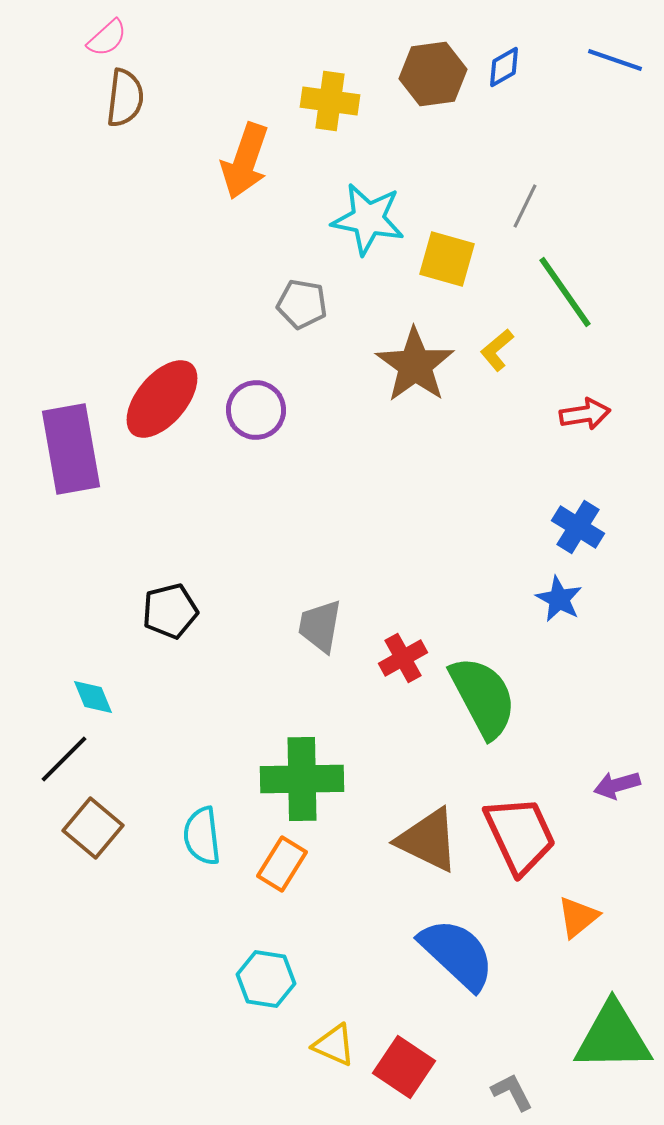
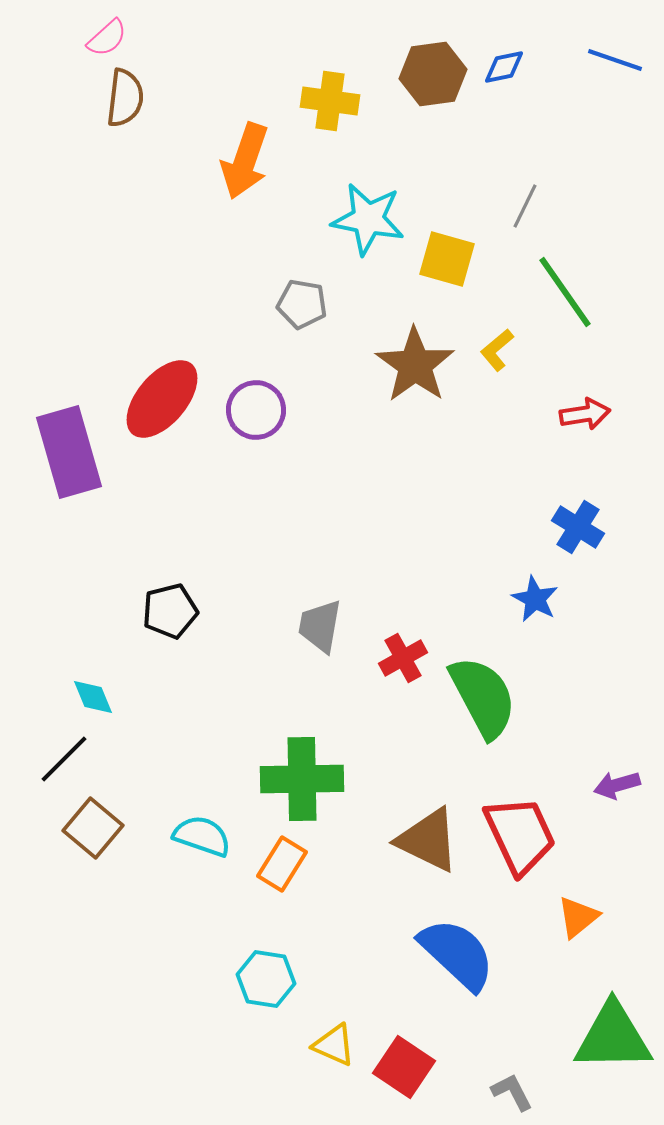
blue diamond: rotated 18 degrees clockwise
purple rectangle: moved 2 px left, 3 px down; rotated 6 degrees counterclockwise
blue star: moved 24 px left
cyan semicircle: rotated 116 degrees clockwise
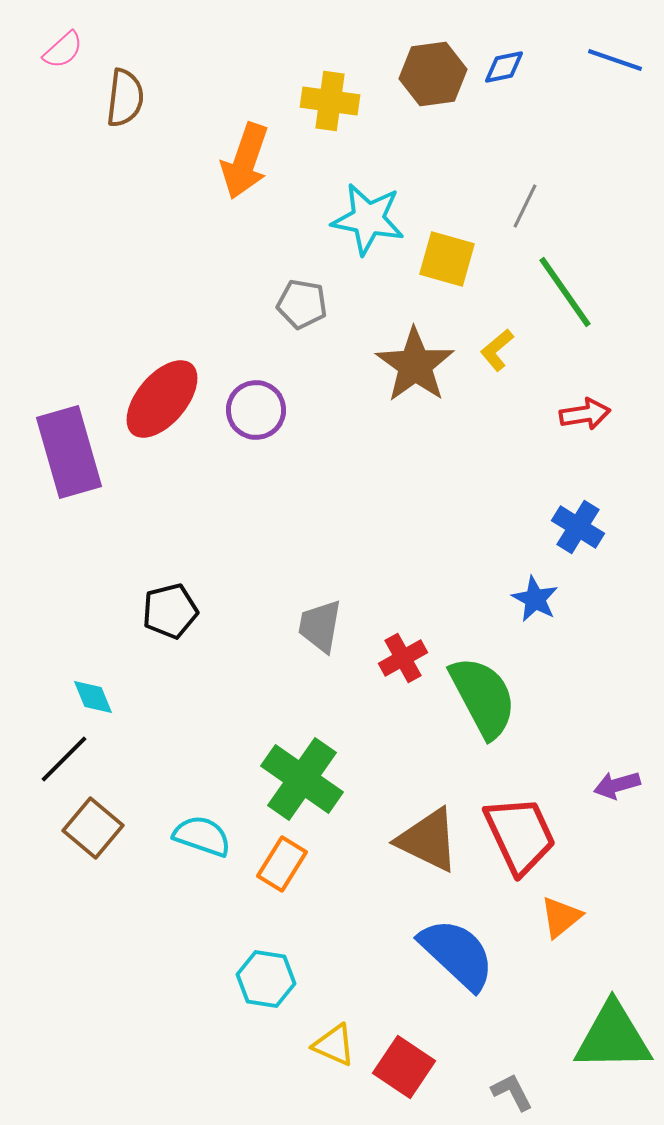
pink semicircle: moved 44 px left, 12 px down
green cross: rotated 36 degrees clockwise
orange triangle: moved 17 px left
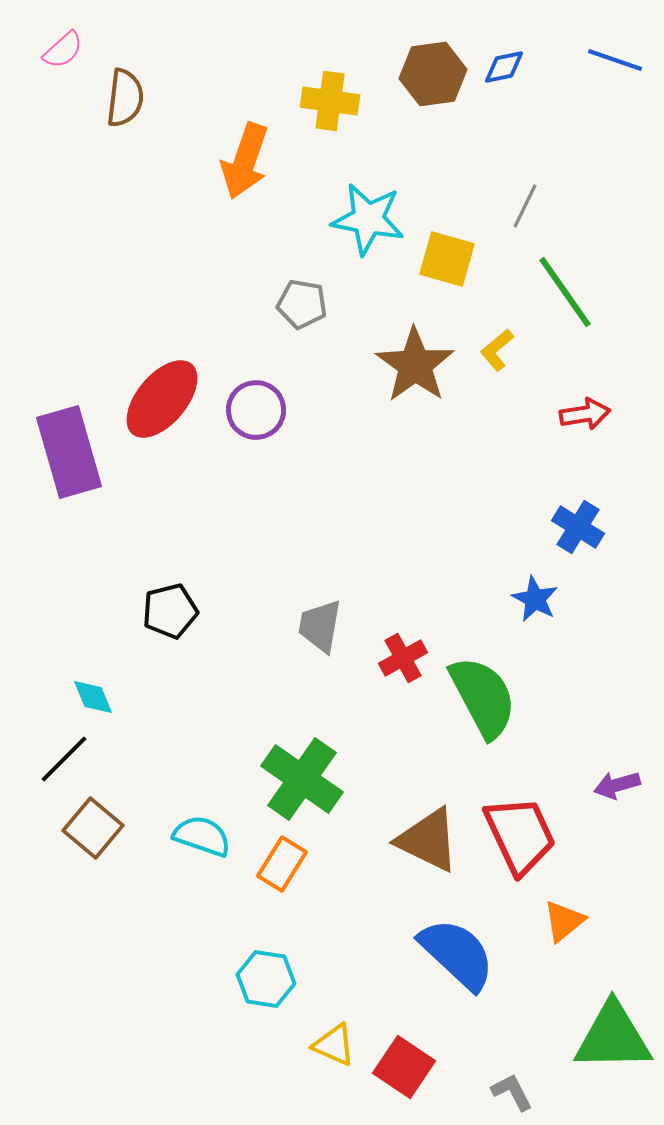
orange triangle: moved 3 px right, 4 px down
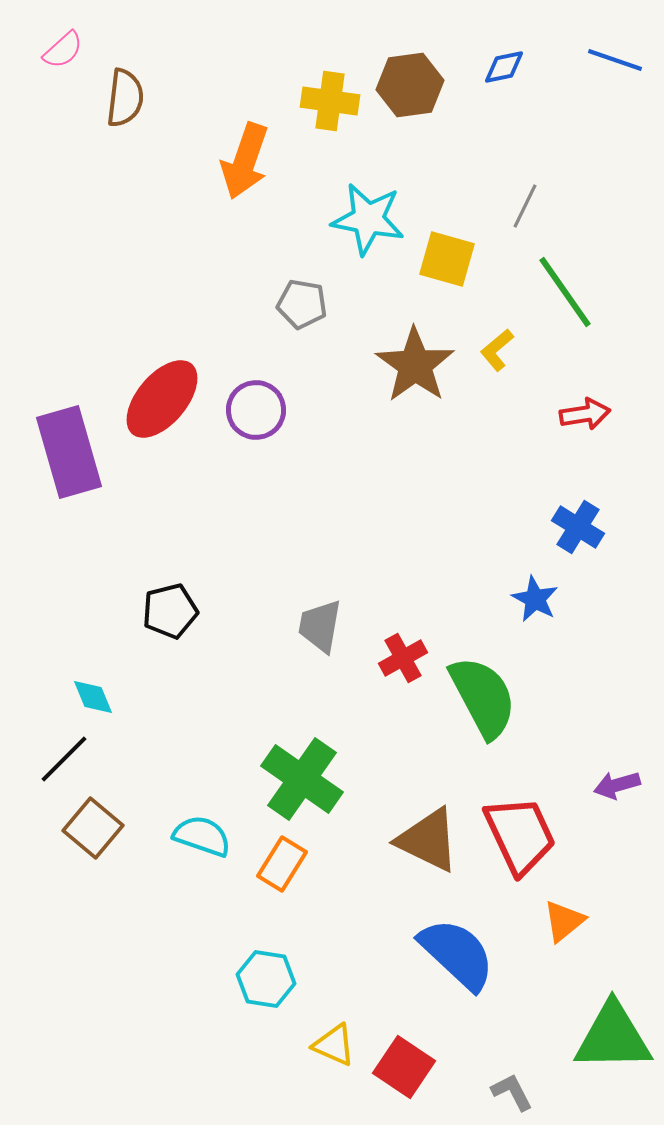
brown hexagon: moved 23 px left, 11 px down
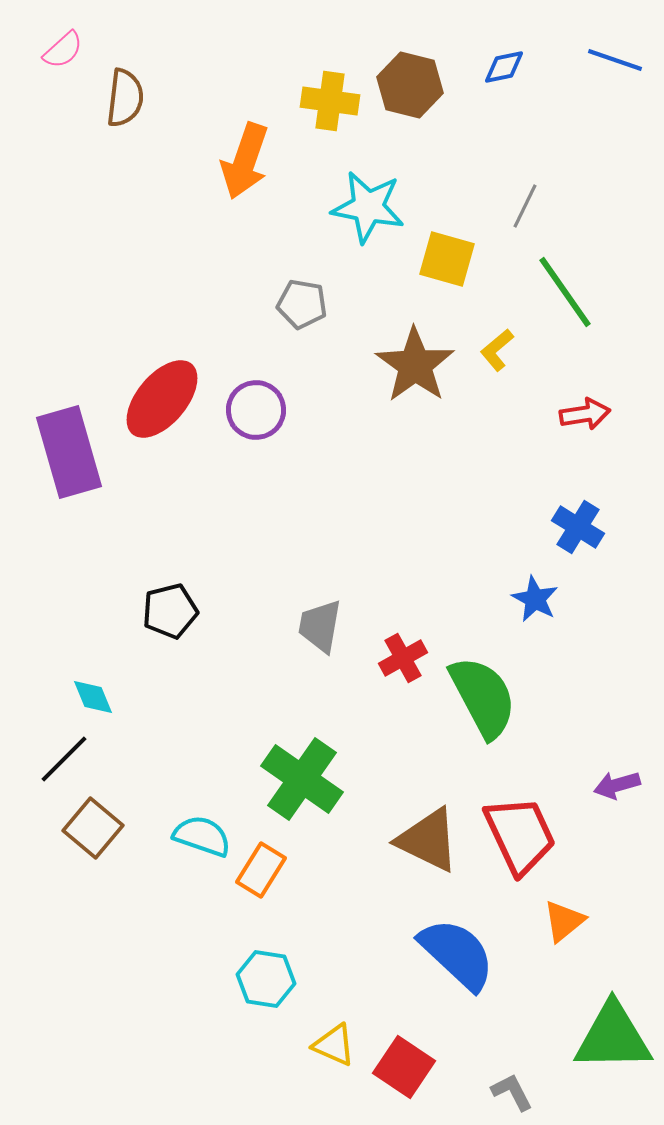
brown hexagon: rotated 22 degrees clockwise
cyan star: moved 12 px up
orange rectangle: moved 21 px left, 6 px down
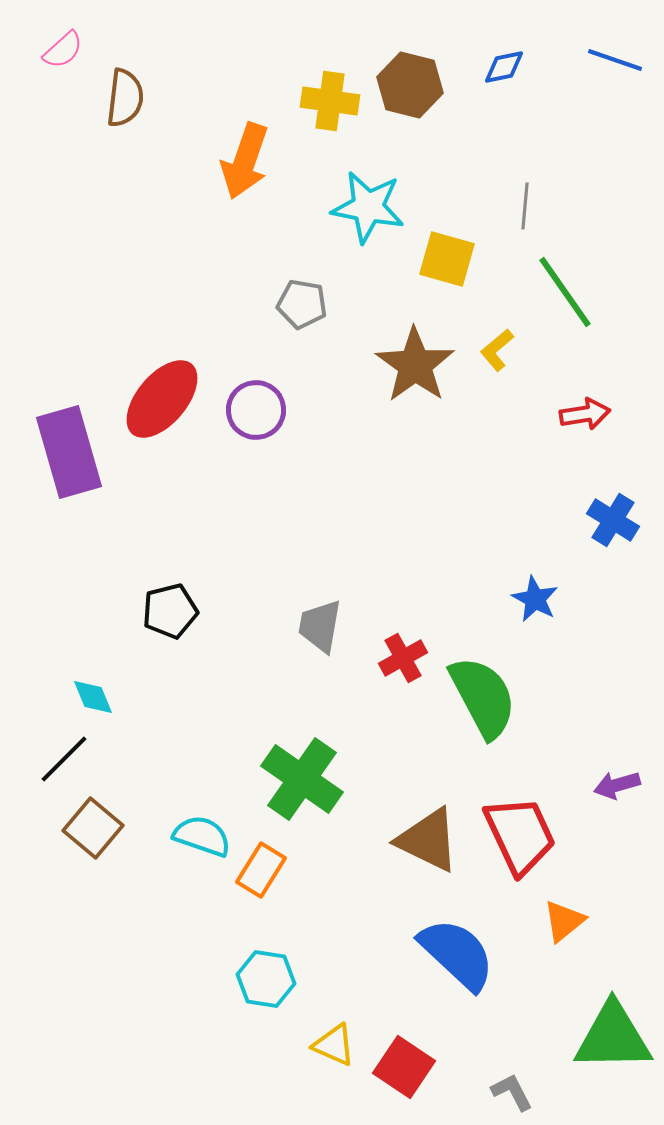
gray line: rotated 21 degrees counterclockwise
blue cross: moved 35 px right, 7 px up
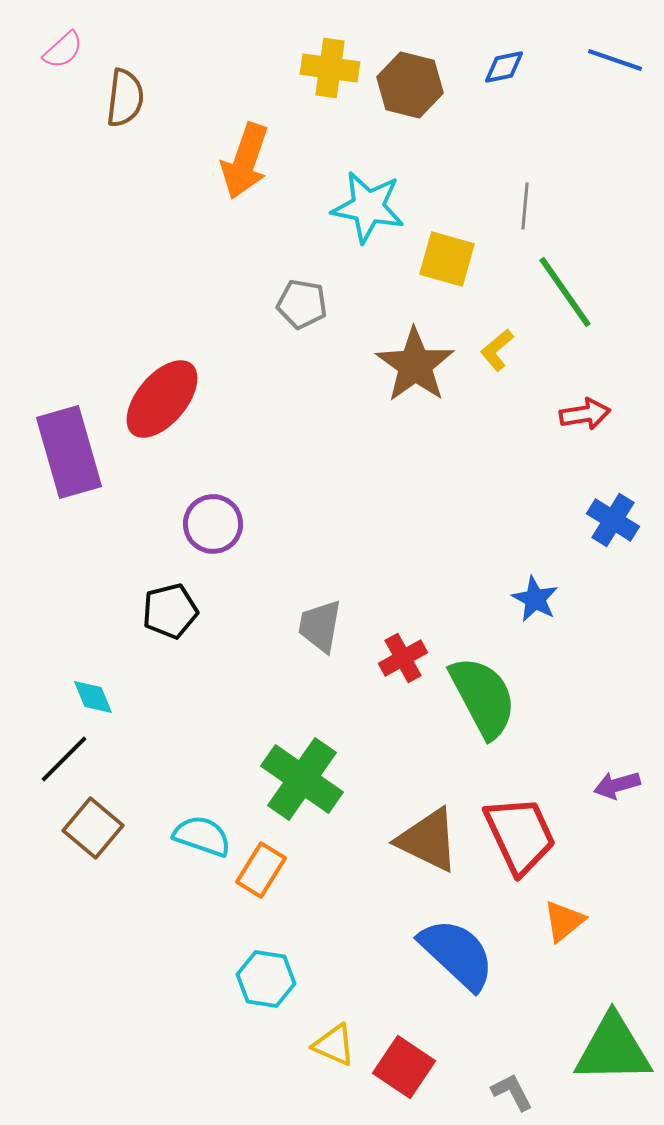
yellow cross: moved 33 px up
purple circle: moved 43 px left, 114 px down
green triangle: moved 12 px down
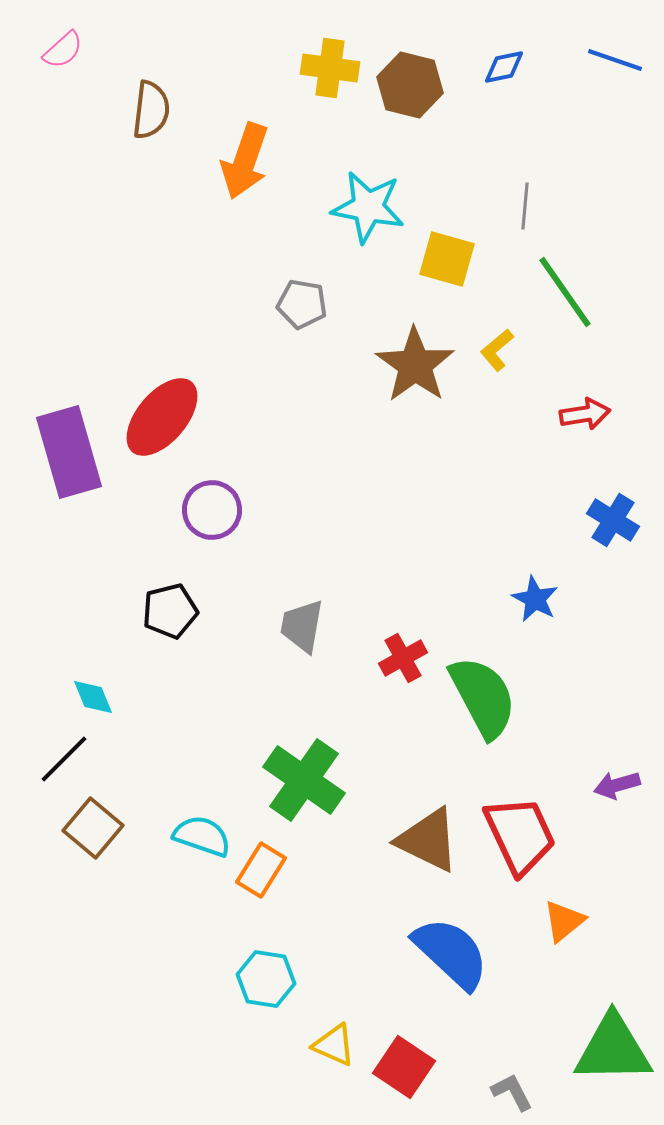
brown semicircle: moved 26 px right, 12 px down
red ellipse: moved 18 px down
purple circle: moved 1 px left, 14 px up
gray trapezoid: moved 18 px left
green cross: moved 2 px right, 1 px down
blue semicircle: moved 6 px left, 1 px up
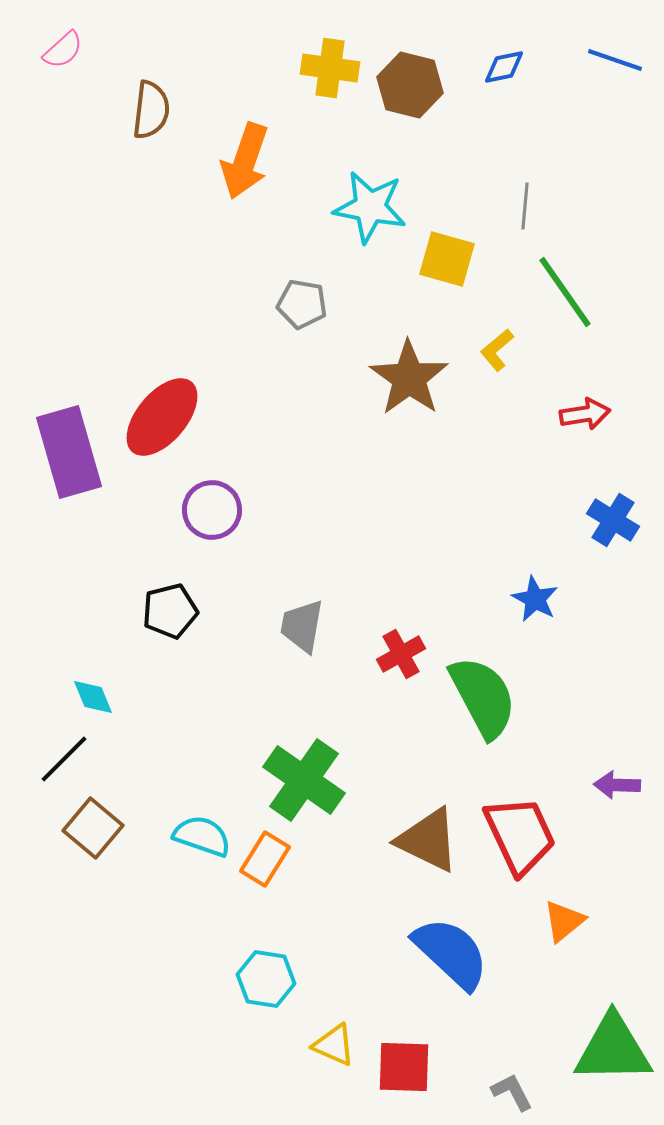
cyan star: moved 2 px right
brown star: moved 6 px left, 13 px down
red cross: moved 2 px left, 4 px up
purple arrow: rotated 18 degrees clockwise
orange rectangle: moved 4 px right, 11 px up
red square: rotated 32 degrees counterclockwise
